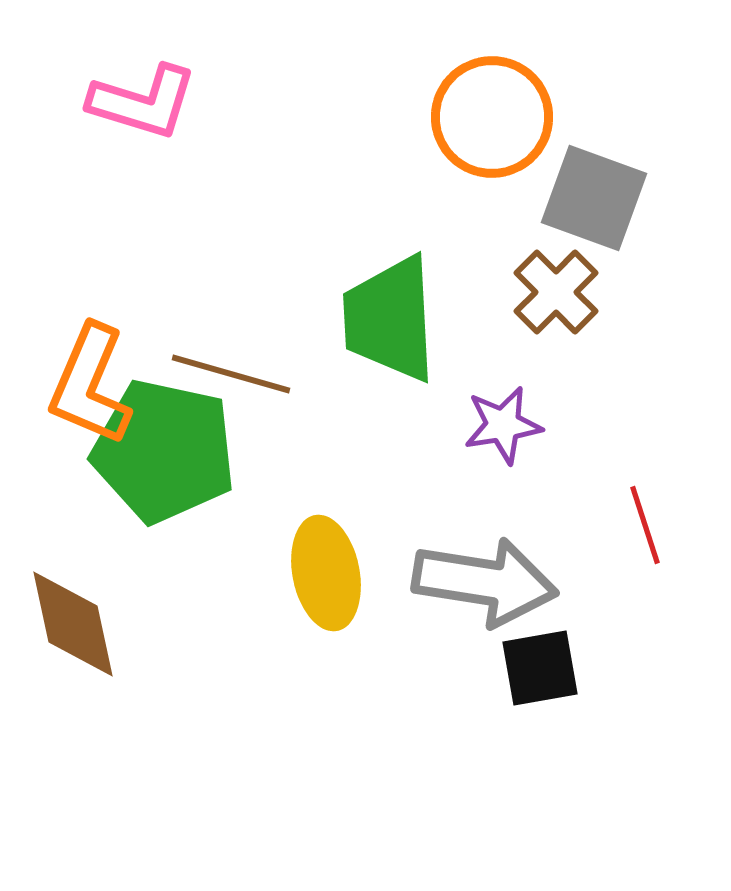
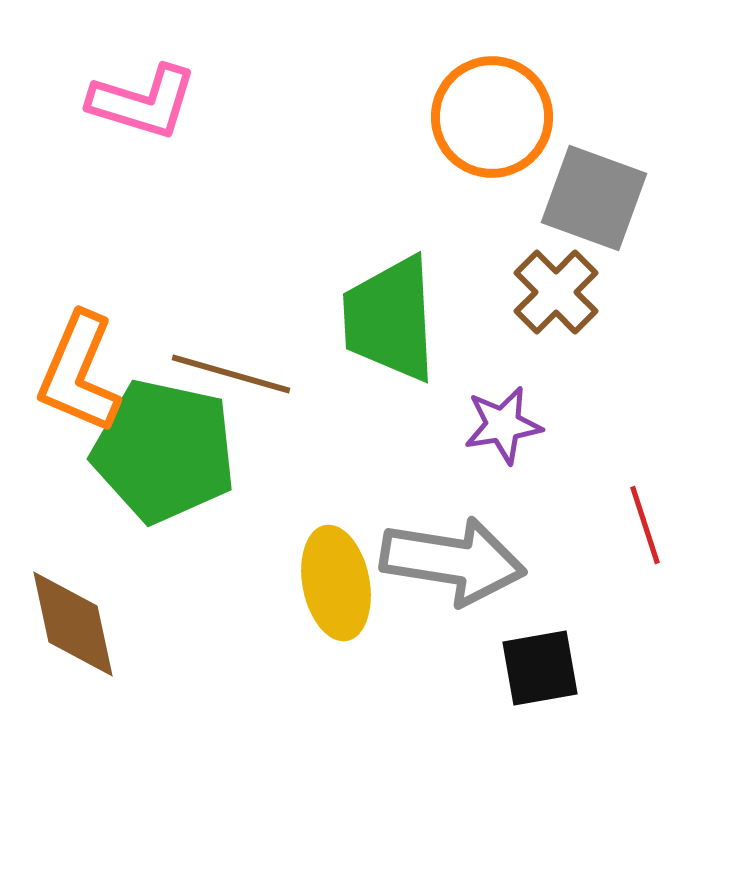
orange L-shape: moved 11 px left, 12 px up
yellow ellipse: moved 10 px right, 10 px down
gray arrow: moved 32 px left, 21 px up
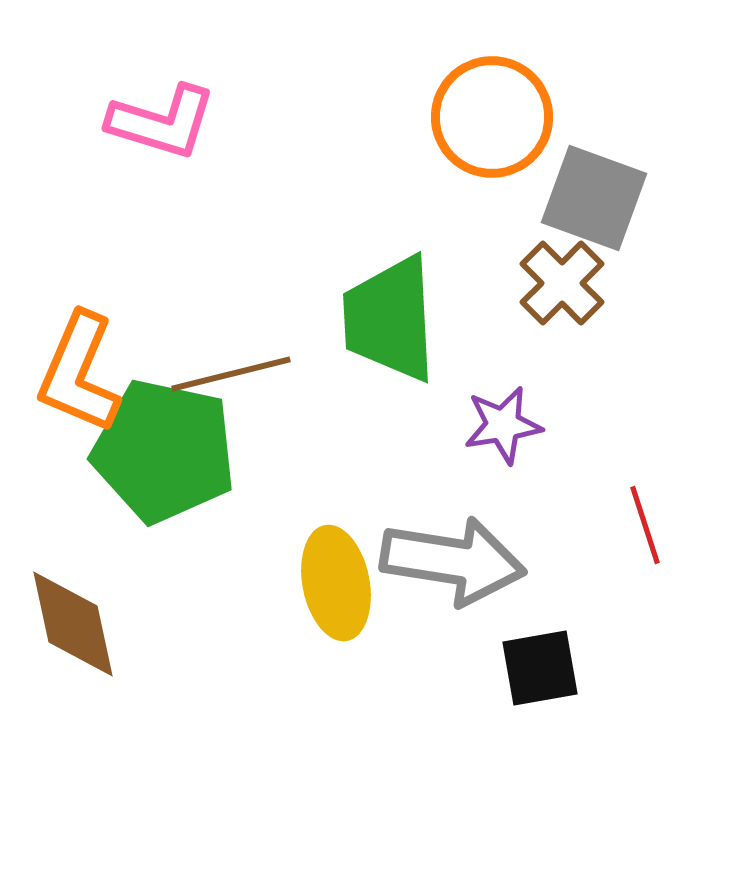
pink L-shape: moved 19 px right, 20 px down
brown cross: moved 6 px right, 9 px up
brown line: rotated 30 degrees counterclockwise
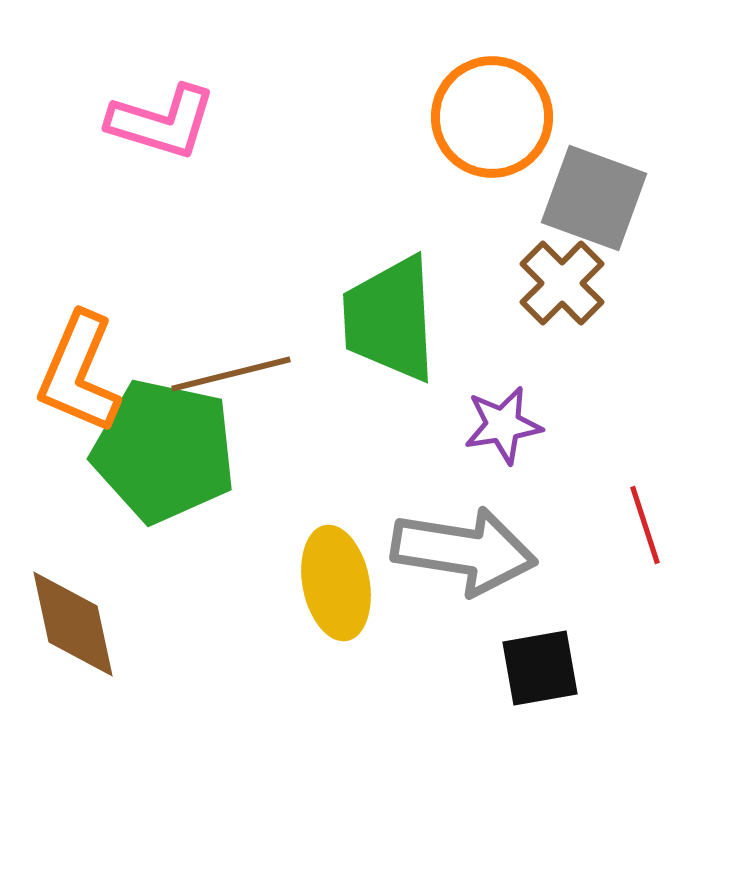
gray arrow: moved 11 px right, 10 px up
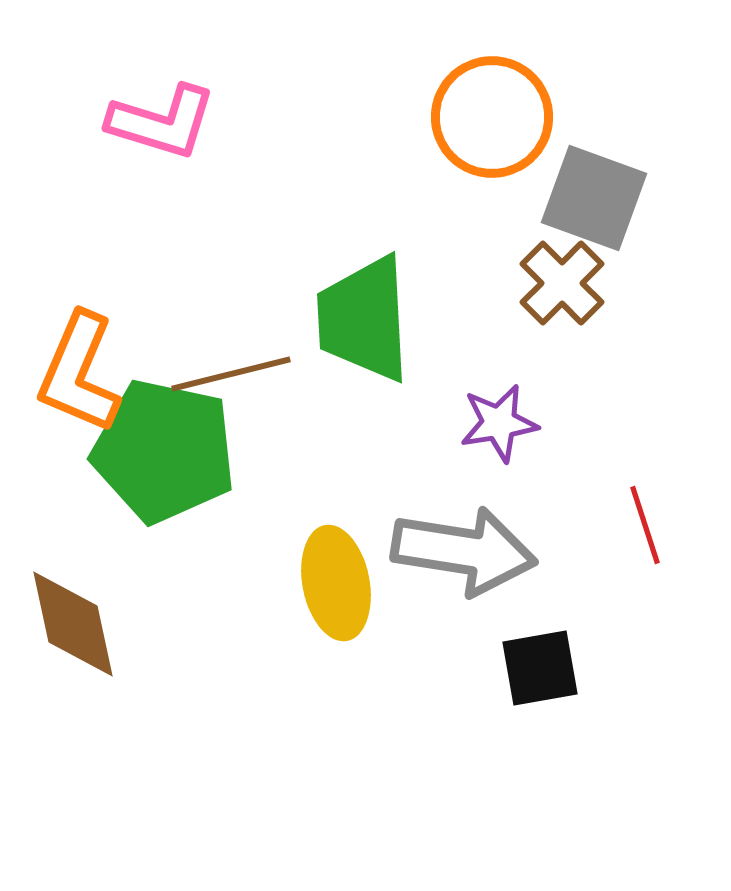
green trapezoid: moved 26 px left
purple star: moved 4 px left, 2 px up
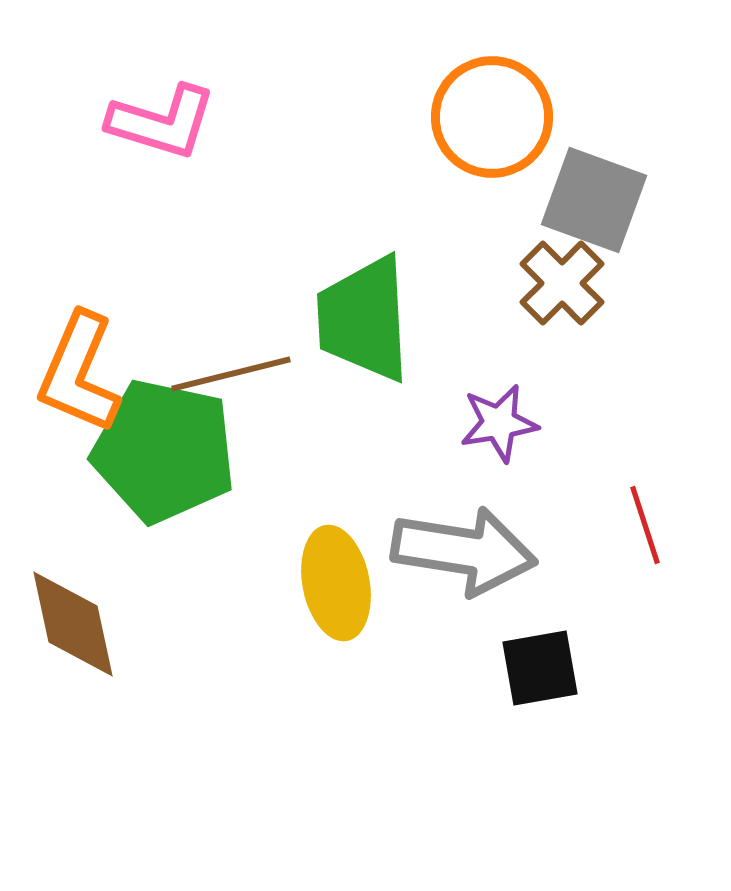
gray square: moved 2 px down
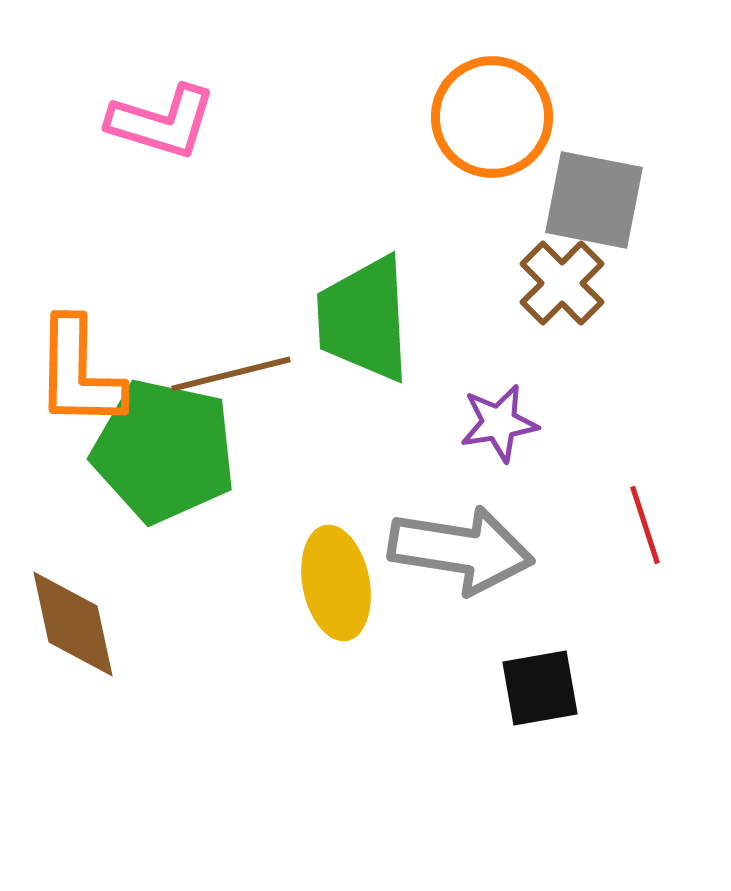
gray square: rotated 9 degrees counterclockwise
orange L-shape: rotated 22 degrees counterclockwise
gray arrow: moved 3 px left, 1 px up
black square: moved 20 px down
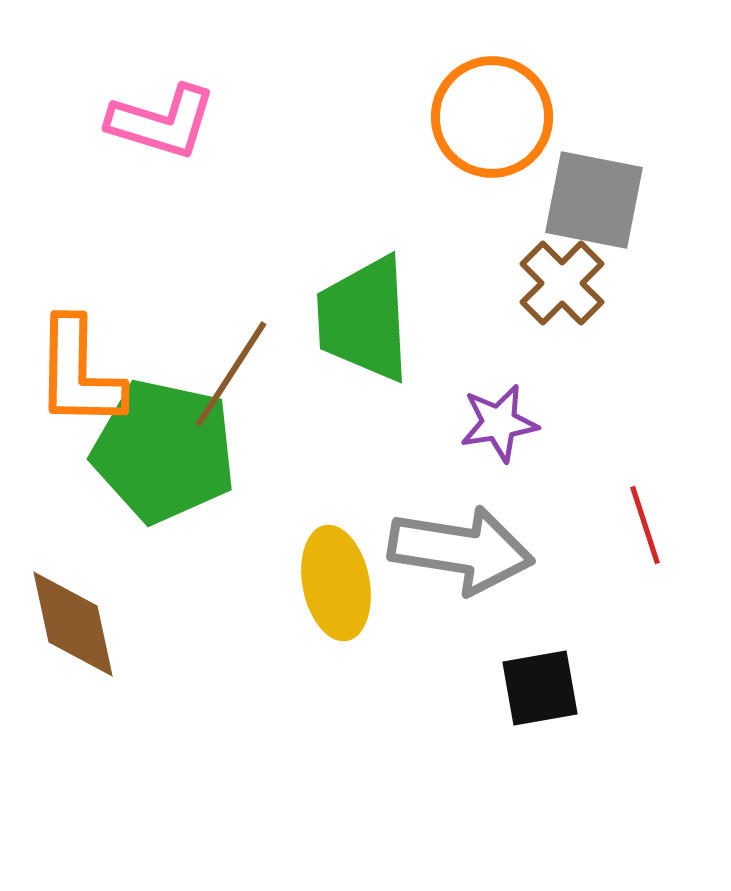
brown line: rotated 43 degrees counterclockwise
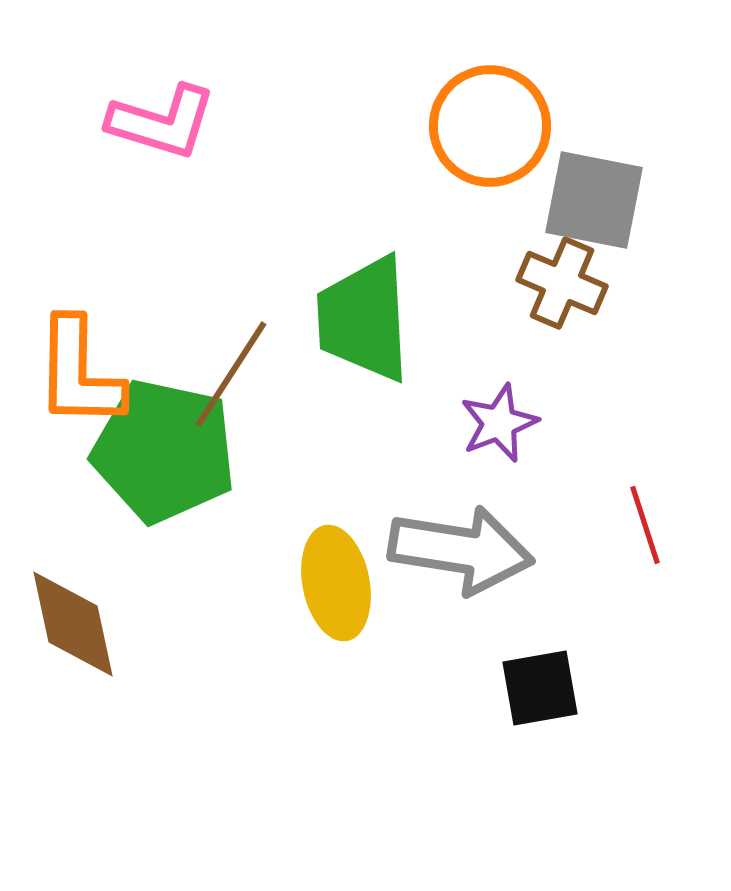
orange circle: moved 2 px left, 9 px down
brown cross: rotated 22 degrees counterclockwise
purple star: rotated 12 degrees counterclockwise
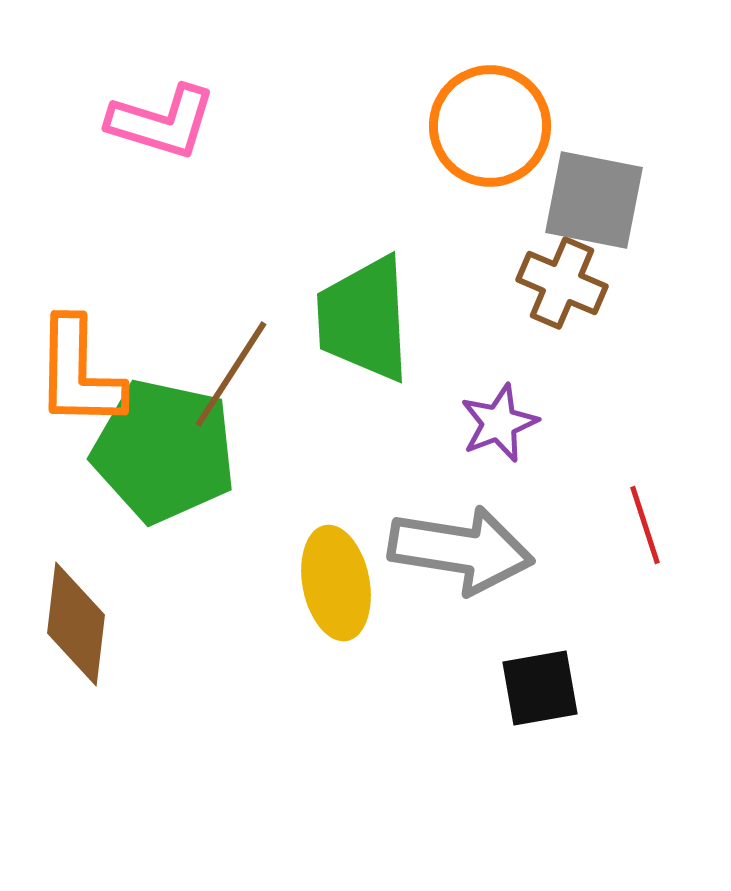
brown diamond: moved 3 px right; rotated 19 degrees clockwise
